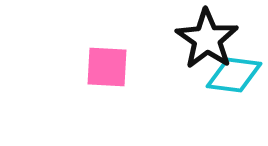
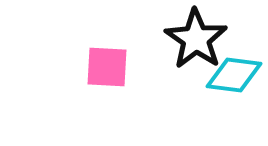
black star: moved 11 px left
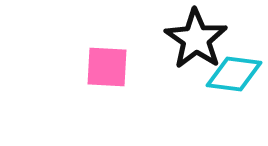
cyan diamond: moved 1 px up
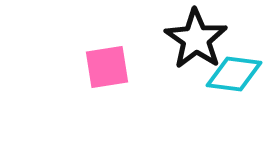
pink square: rotated 12 degrees counterclockwise
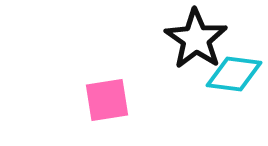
pink square: moved 33 px down
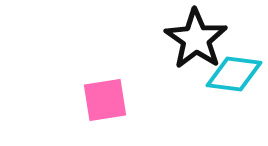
pink square: moved 2 px left
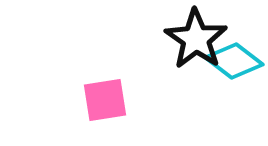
cyan diamond: moved 13 px up; rotated 30 degrees clockwise
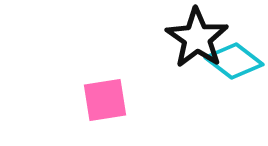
black star: moved 1 px right, 1 px up
